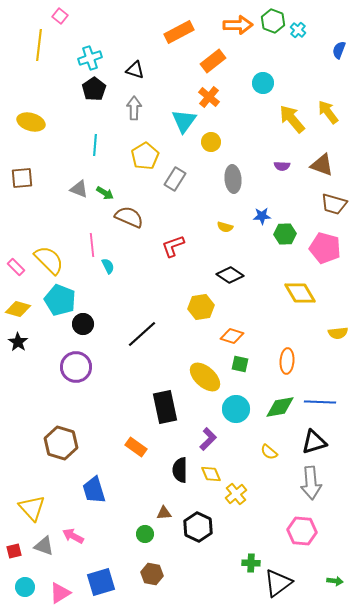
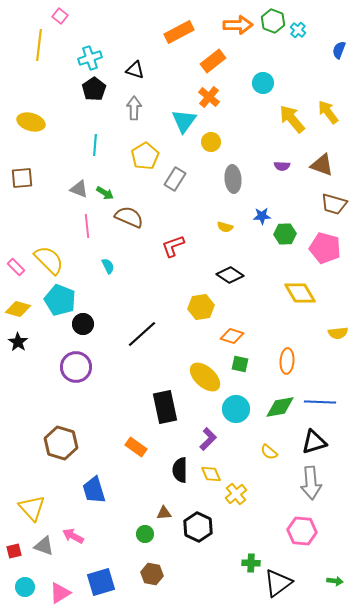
pink line at (92, 245): moved 5 px left, 19 px up
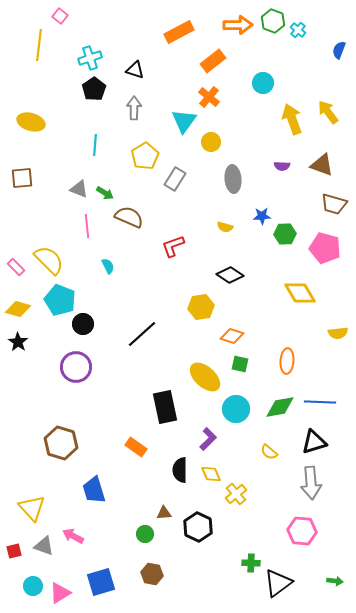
yellow arrow at (292, 119): rotated 20 degrees clockwise
cyan circle at (25, 587): moved 8 px right, 1 px up
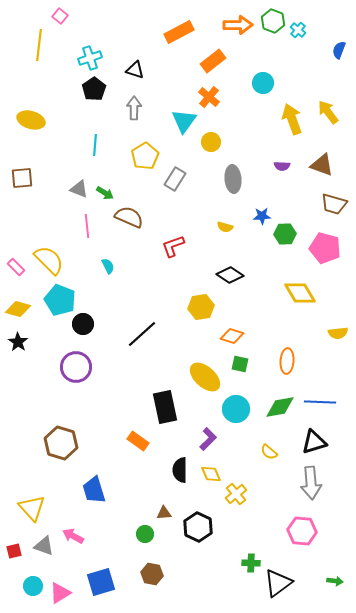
yellow ellipse at (31, 122): moved 2 px up
orange rectangle at (136, 447): moved 2 px right, 6 px up
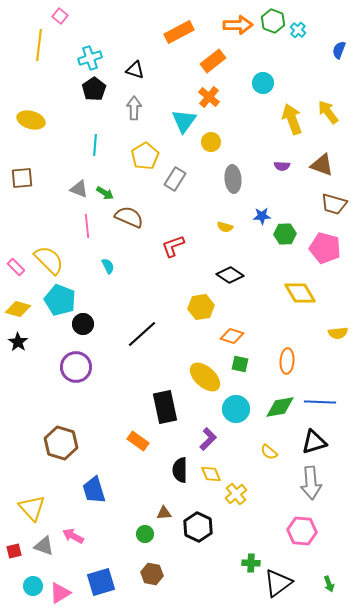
green arrow at (335, 581): moved 6 px left, 3 px down; rotated 63 degrees clockwise
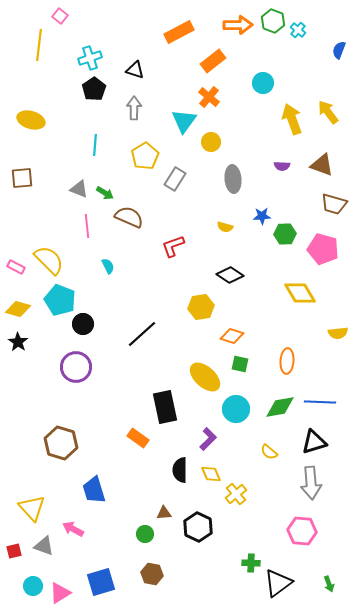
pink pentagon at (325, 248): moved 2 px left, 1 px down
pink rectangle at (16, 267): rotated 18 degrees counterclockwise
orange rectangle at (138, 441): moved 3 px up
pink arrow at (73, 536): moved 7 px up
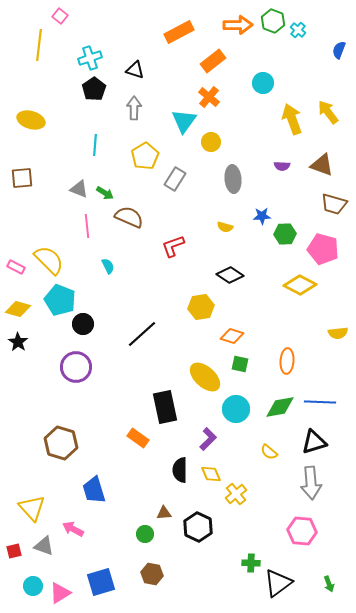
yellow diamond at (300, 293): moved 8 px up; rotated 32 degrees counterclockwise
